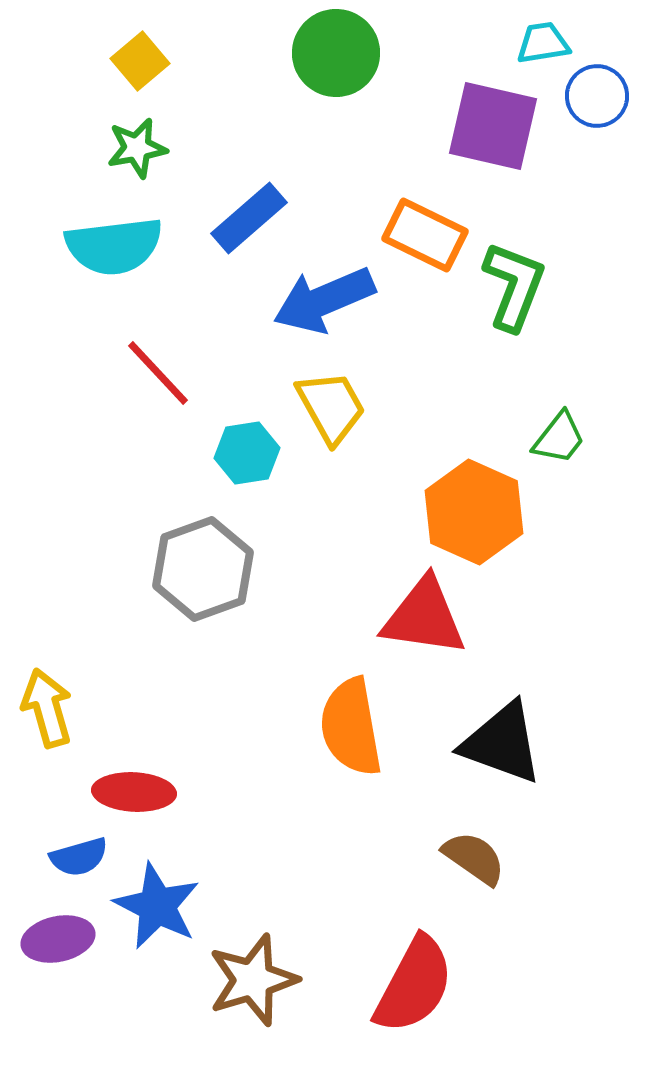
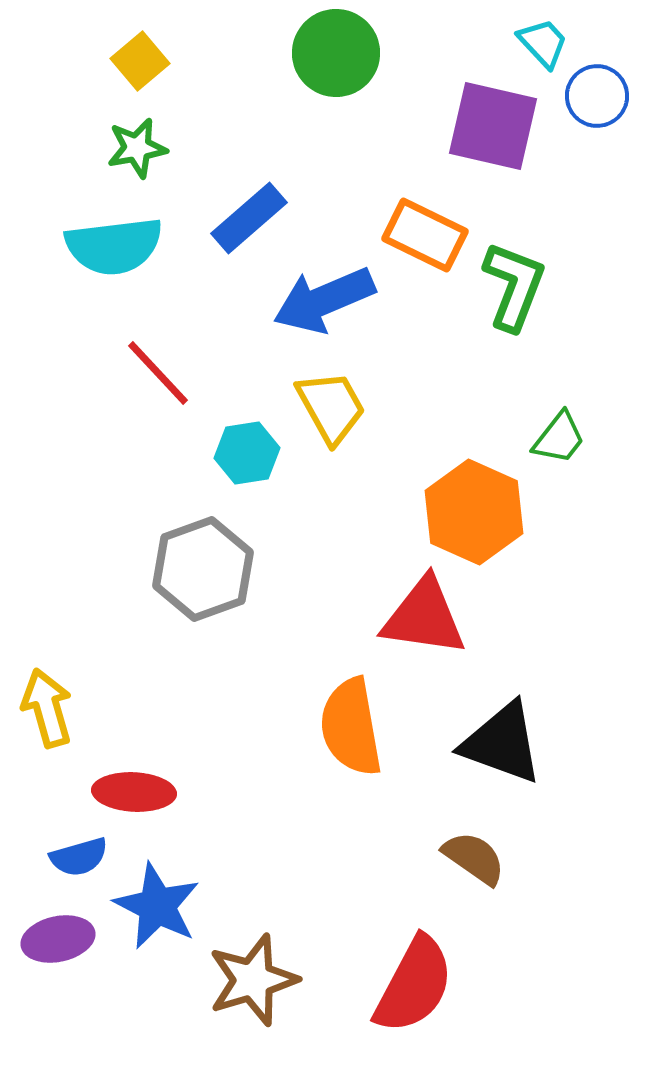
cyan trapezoid: rotated 56 degrees clockwise
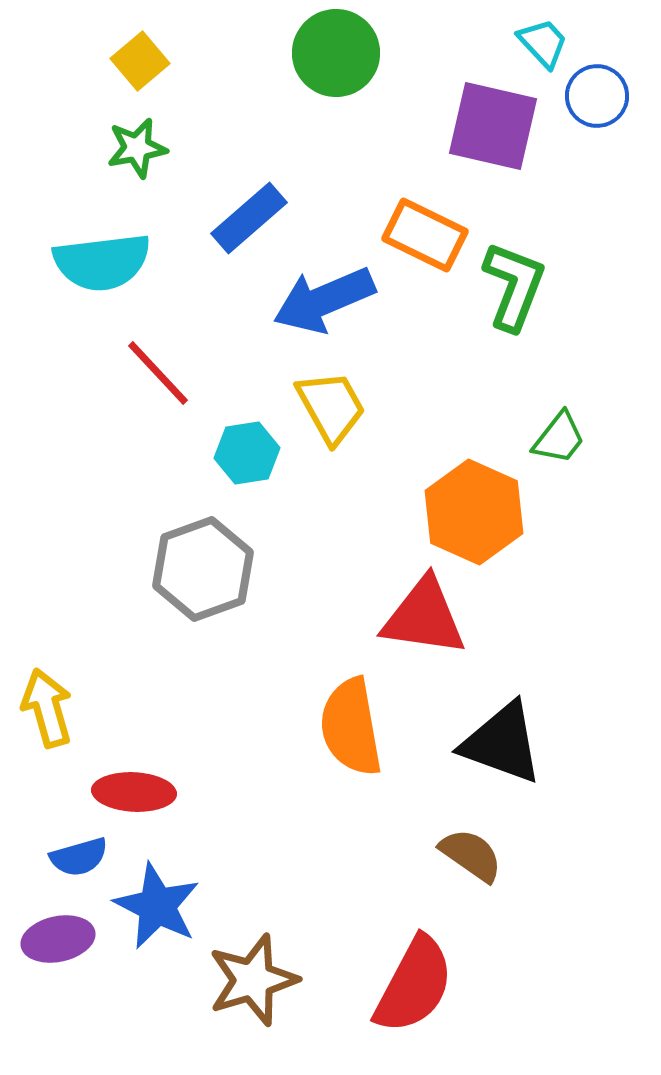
cyan semicircle: moved 12 px left, 16 px down
brown semicircle: moved 3 px left, 3 px up
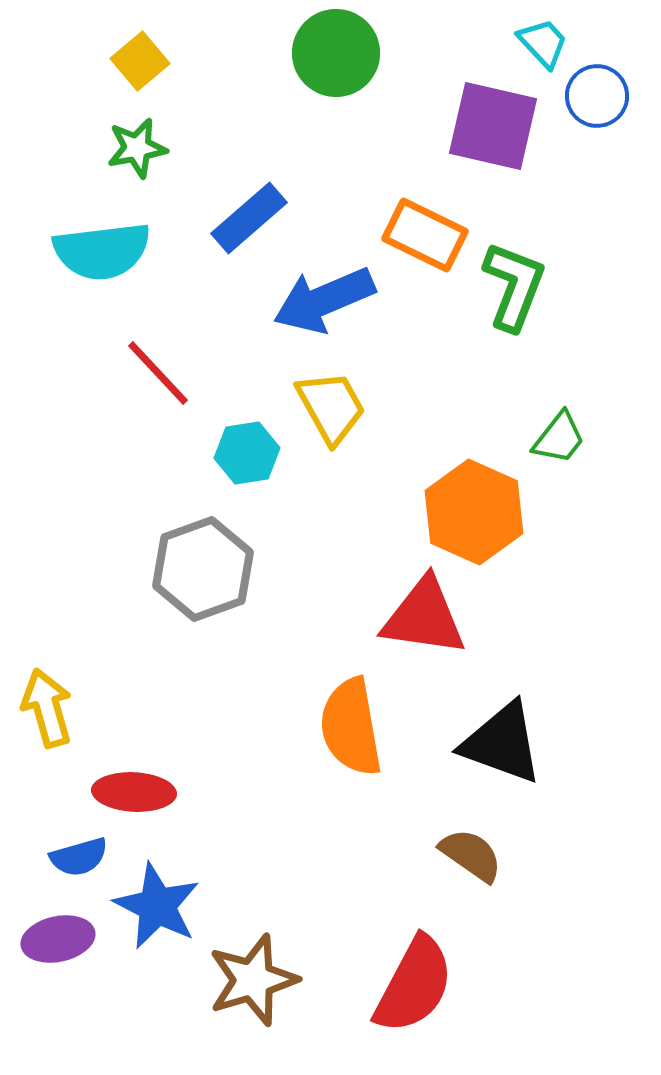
cyan semicircle: moved 11 px up
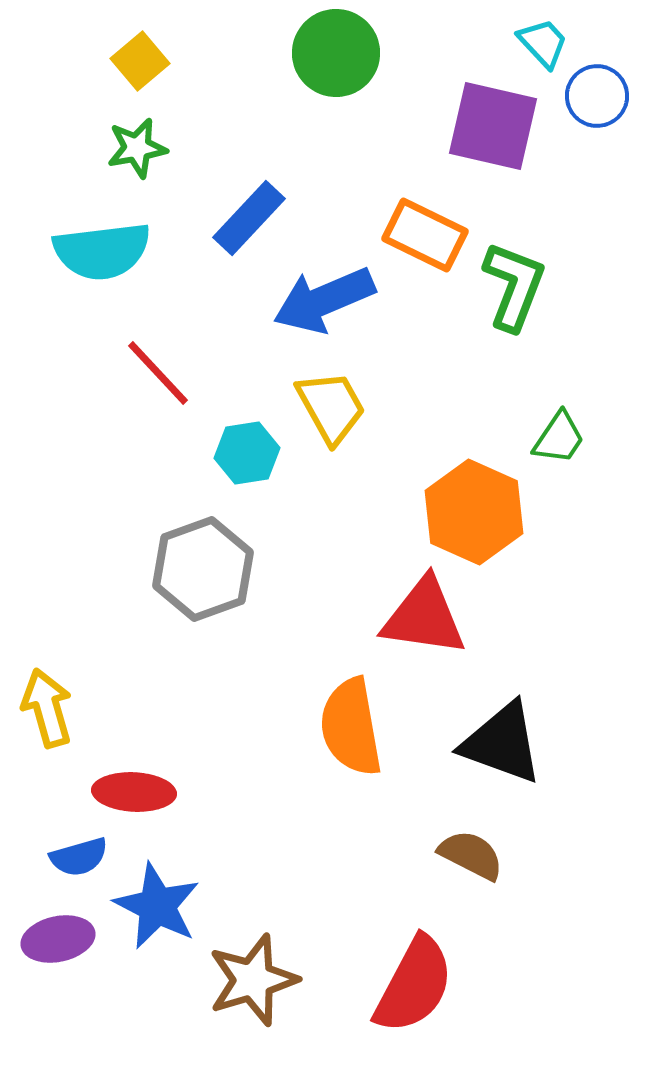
blue rectangle: rotated 6 degrees counterclockwise
green trapezoid: rotated 4 degrees counterclockwise
brown semicircle: rotated 8 degrees counterclockwise
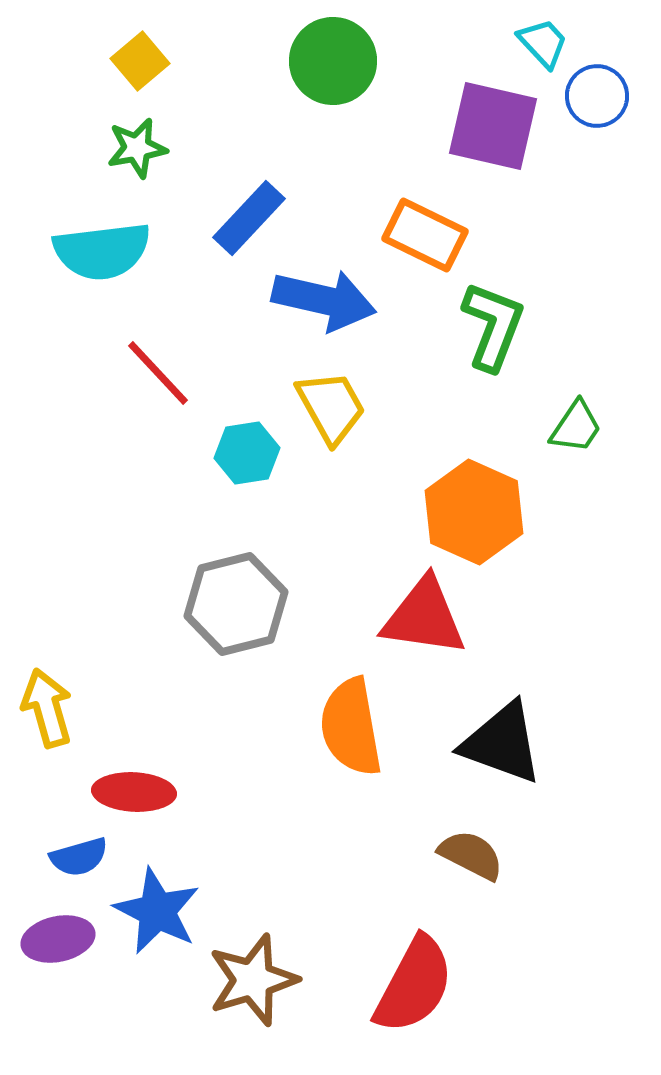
green circle: moved 3 px left, 8 px down
green L-shape: moved 21 px left, 40 px down
blue arrow: rotated 144 degrees counterclockwise
green trapezoid: moved 17 px right, 11 px up
gray hexagon: moved 33 px right, 35 px down; rotated 6 degrees clockwise
blue star: moved 5 px down
